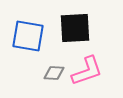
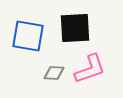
pink L-shape: moved 3 px right, 2 px up
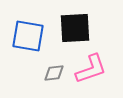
pink L-shape: moved 1 px right
gray diamond: rotated 10 degrees counterclockwise
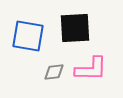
pink L-shape: rotated 20 degrees clockwise
gray diamond: moved 1 px up
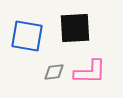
blue square: moved 1 px left
pink L-shape: moved 1 px left, 3 px down
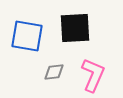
pink L-shape: moved 3 px right, 3 px down; rotated 68 degrees counterclockwise
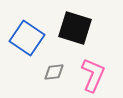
black square: rotated 20 degrees clockwise
blue square: moved 2 px down; rotated 24 degrees clockwise
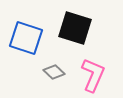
blue square: moved 1 px left; rotated 16 degrees counterclockwise
gray diamond: rotated 50 degrees clockwise
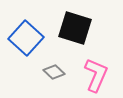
blue square: rotated 24 degrees clockwise
pink L-shape: moved 3 px right
